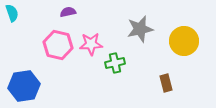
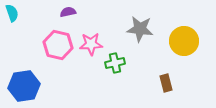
gray star: rotated 20 degrees clockwise
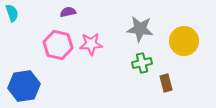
green cross: moved 27 px right
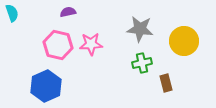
blue hexagon: moved 22 px right; rotated 16 degrees counterclockwise
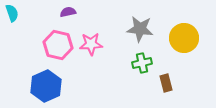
yellow circle: moved 3 px up
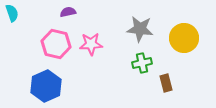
pink hexagon: moved 2 px left, 1 px up
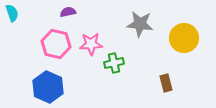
gray star: moved 5 px up
green cross: moved 28 px left
blue hexagon: moved 2 px right, 1 px down; rotated 12 degrees counterclockwise
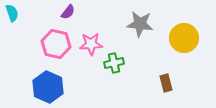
purple semicircle: rotated 140 degrees clockwise
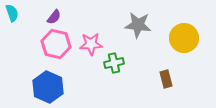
purple semicircle: moved 14 px left, 5 px down
gray star: moved 2 px left, 1 px down
brown rectangle: moved 4 px up
